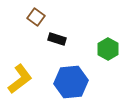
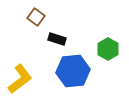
blue hexagon: moved 2 px right, 11 px up
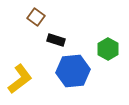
black rectangle: moved 1 px left, 1 px down
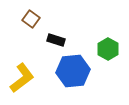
brown square: moved 5 px left, 2 px down
yellow L-shape: moved 2 px right, 1 px up
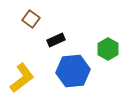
black rectangle: rotated 42 degrees counterclockwise
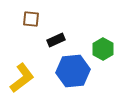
brown square: rotated 30 degrees counterclockwise
green hexagon: moved 5 px left
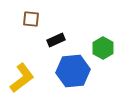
green hexagon: moved 1 px up
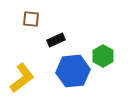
green hexagon: moved 8 px down
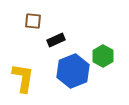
brown square: moved 2 px right, 2 px down
blue hexagon: rotated 16 degrees counterclockwise
yellow L-shape: moved 1 px right; rotated 44 degrees counterclockwise
